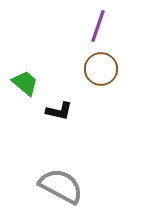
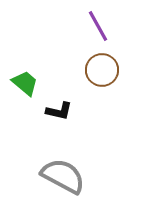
purple line: rotated 48 degrees counterclockwise
brown circle: moved 1 px right, 1 px down
gray semicircle: moved 2 px right, 10 px up
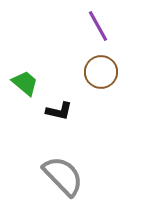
brown circle: moved 1 px left, 2 px down
gray semicircle: rotated 18 degrees clockwise
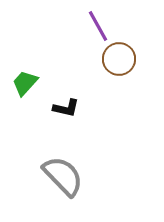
brown circle: moved 18 px right, 13 px up
green trapezoid: rotated 88 degrees counterclockwise
black L-shape: moved 7 px right, 3 px up
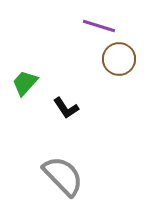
purple line: moved 1 px right; rotated 44 degrees counterclockwise
black L-shape: rotated 44 degrees clockwise
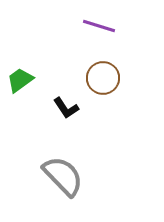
brown circle: moved 16 px left, 19 px down
green trapezoid: moved 5 px left, 3 px up; rotated 12 degrees clockwise
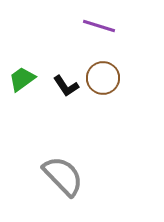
green trapezoid: moved 2 px right, 1 px up
black L-shape: moved 22 px up
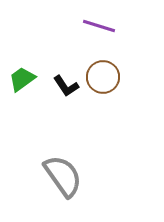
brown circle: moved 1 px up
gray semicircle: rotated 9 degrees clockwise
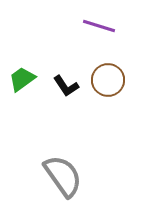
brown circle: moved 5 px right, 3 px down
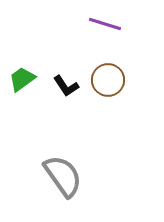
purple line: moved 6 px right, 2 px up
